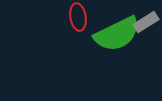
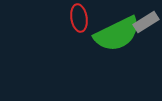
red ellipse: moved 1 px right, 1 px down
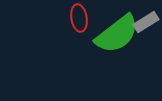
green semicircle: rotated 12 degrees counterclockwise
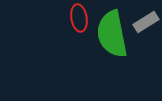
green semicircle: moved 5 px left; rotated 117 degrees clockwise
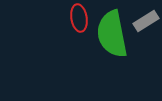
gray rectangle: moved 1 px up
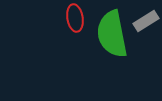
red ellipse: moved 4 px left
